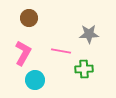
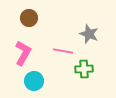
gray star: rotated 24 degrees clockwise
pink line: moved 2 px right
cyan circle: moved 1 px left, 1 px down
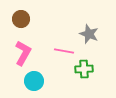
brown circle: moved 8 px left, 1 px down
pink line: moved 1 px right
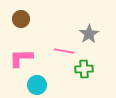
gray star: rotated 18 degrees clockwise
pink L-shape: moved 2 px left, 5 px down; rotated 120 degrees counterclockwise
cyan circle: moved 3 px right, 4 px down
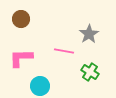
green cross: moved 6 px right, 3 px down; rotated 36 degrees clockwise
cyan circle: moved 3 px right, 1 px down
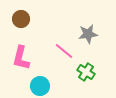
gray star: moved 1 px left; rotated 24 degrees clockwise
pink line: rotated 30 degrees clockwise
pink L-shape: rotated 75 degrees counterclockwise
green cross: moved 4 px left
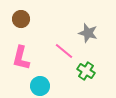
gray star: moved 1 px up; rotated 24 degrees clockwise
green cross: moved 1 px up
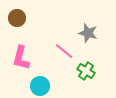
brown circle: moved 4 px left, 1 px up
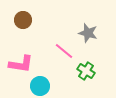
brown circle: moved 6 px right, 2 px down
pink L-shape: moved 6 px down; rotated 95 degrees counterclockwise
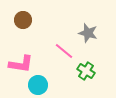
cyan circle: moved 2 px left, 1 px up
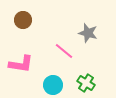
green cross: moved 12 px down
cyan circle: moved 15 px right
